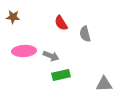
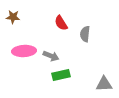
gray semicircle: rotated 21 degrees clockwise
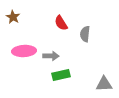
brown star: rotated 24 degrees clockwise
gray arrow: rotated 21 degrees counterclockwise
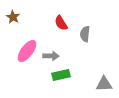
pink ellipse: moved 3 px right; rotated 50 degrees counterclockwise
